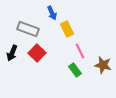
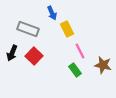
red square: moved 3 px left, 3 px down
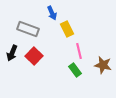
pink line: moved 1 px left; rotated 14 degrees clockwise
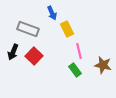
black arrow: moved 1 px right, 1 px up
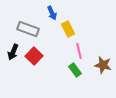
yellow rectangle: moved 1 px right
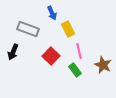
red square: moved 17 px right
brown star: rotated 12 degrees clockwise
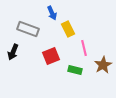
pink line: moved 5 px right, 3 px up
red square: rotated 24 degrees clockwise
brown star: rotated 18 degrees clockwise
green rectangle: rotated 40 degrees counterclockwise
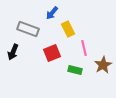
blue arrow: rotated 64 degrees clockwise
red square: moved 1 px right, 3 px up
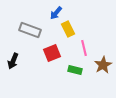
blue arrow: moved 4 px right
gray rectangle: moved 2 px right, 1 px down
black arrow: moved 9 px down
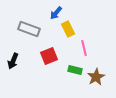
gray rectangle: moved 1 px left, 1 px up
red square: moved 3 px left, 3 px down
brown star: moved 7 px left, 12 px down
